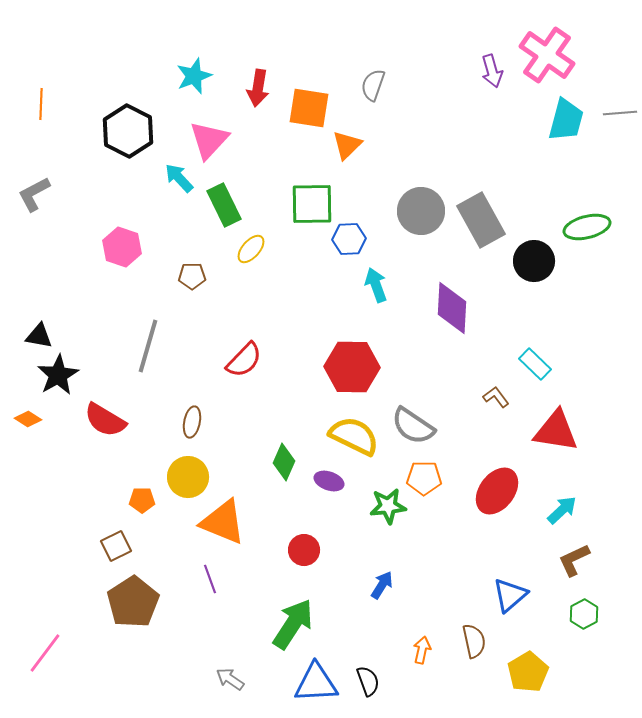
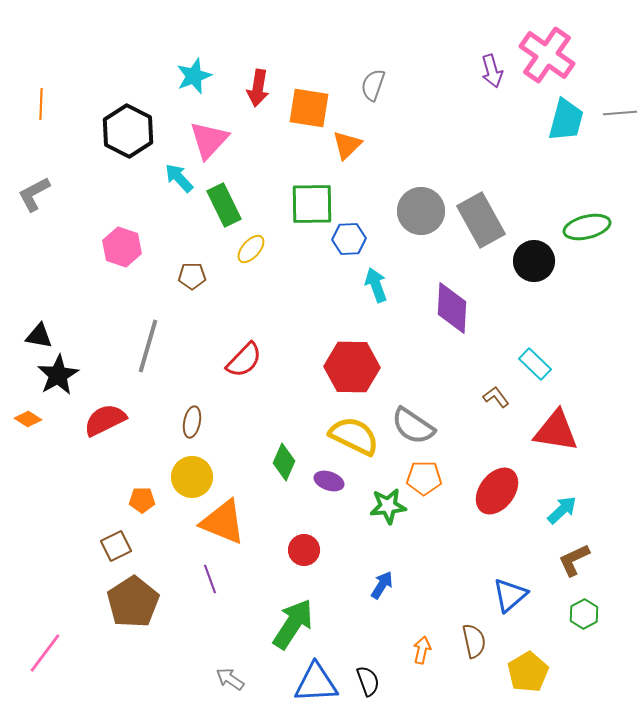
red semicircle at (105, 420): rotated 123 degrees clockwise
yellow circle at (188, 477): moved 4 px right
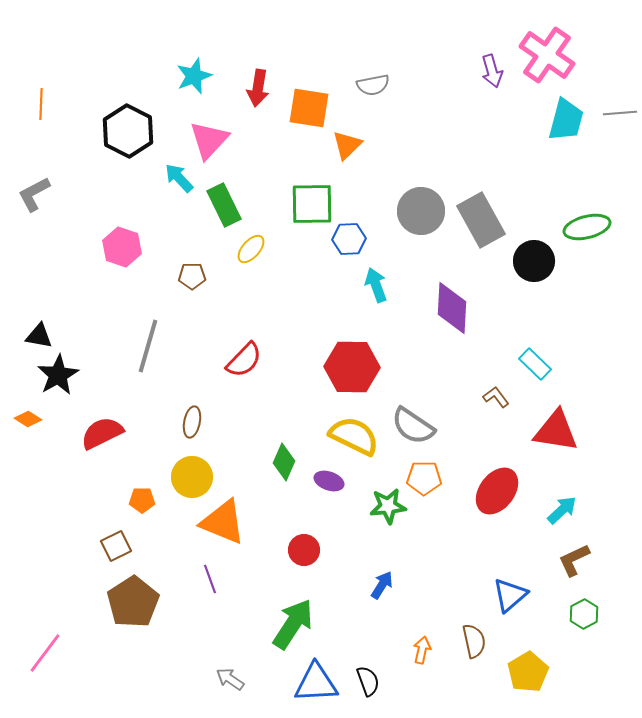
gray semicircle at (373, 85): rotated 120 degrees counterclockwise
red semicircle at (105, 420): moved 3 px left, 13 px down
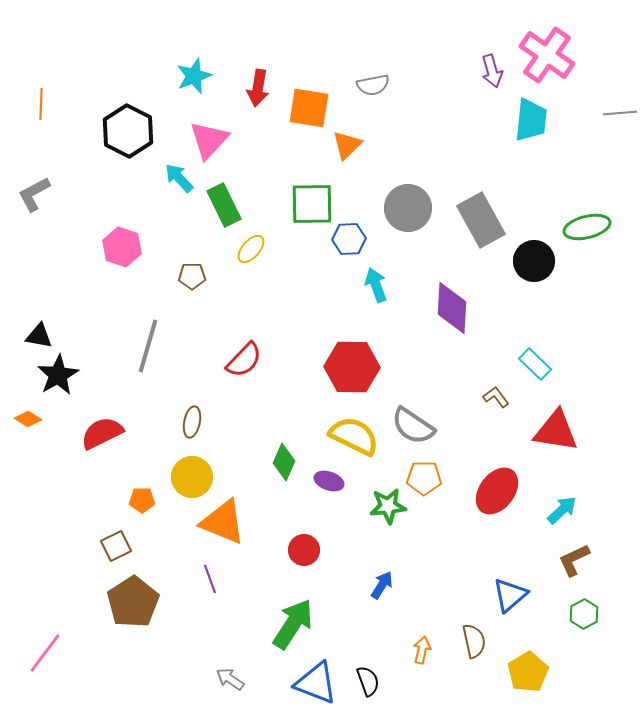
cyan trapezoid at (566, 120): moved 35 px left; rotated 9 degrees counterclockwise
gray circle at (421, 211): moved 13 px left, 3 px up
blue triangle at (316, 683): rotated 24 degrees clockwise
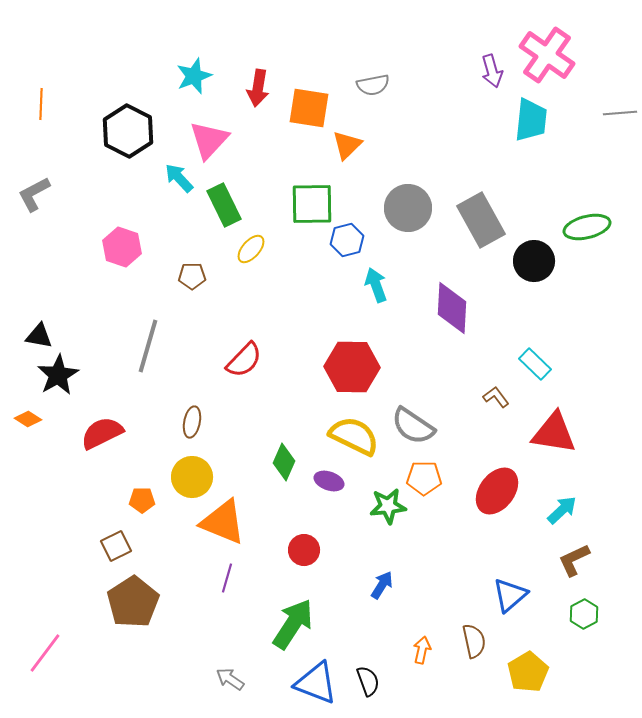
blue hexagon at (349, 239): moved 2 px left, 1 px down; rotated 12 degrees counterclockwise
red triangle at (556, 431): moved 2 px left, 2 px down
purple line at (210, 579): moved 17 px right, 1 px up; rotated 36 degrees clockwise
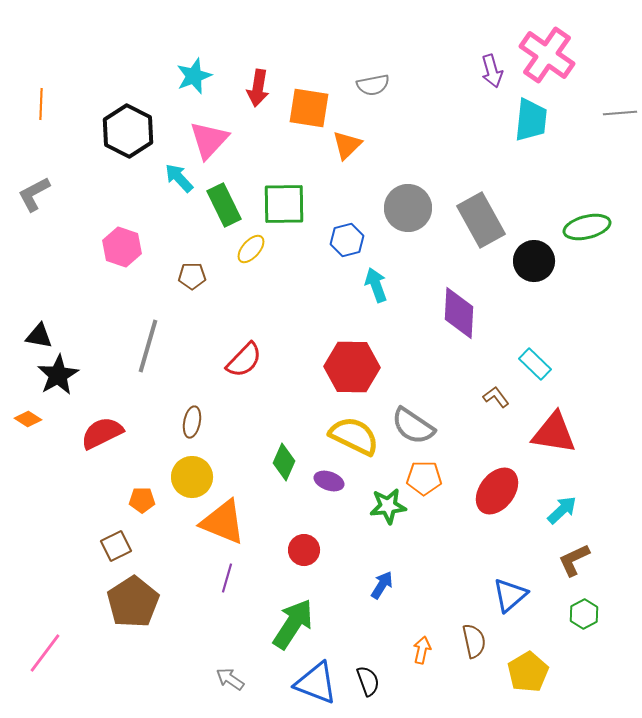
green square at (312, 204): moved 28 px left
purple diamond at (452, 308): moved 7 px right, 5 px down
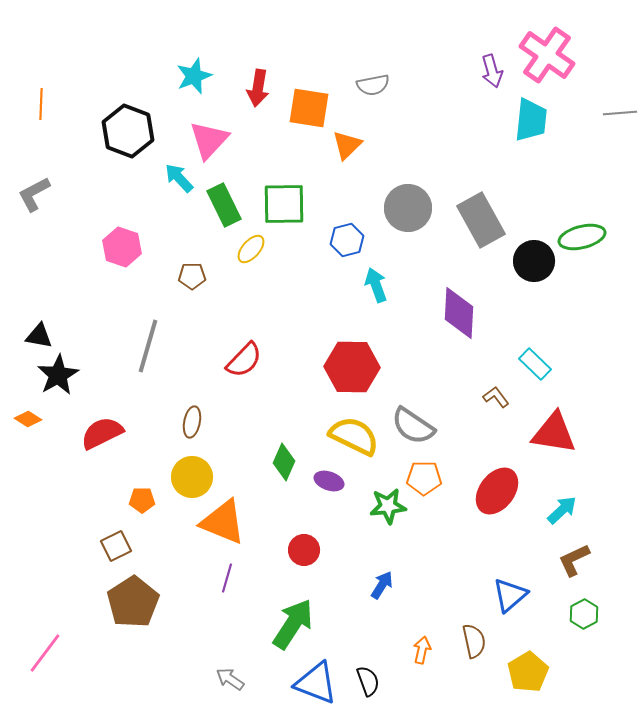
black hexagon at (128, 131): rotated 6 degrees counterclockwise
green ellipse at (587, 227): moved 5 px left, 10 px down
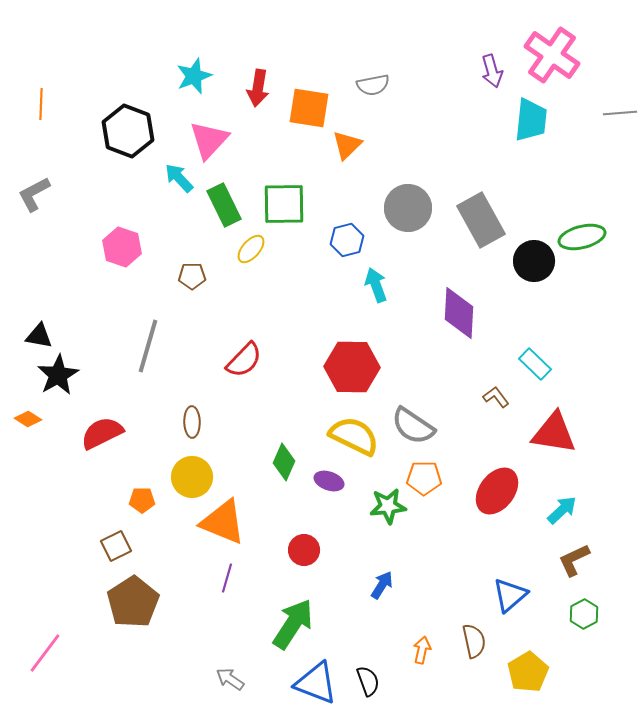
pink cross at (547, 55): moved 5 px right
brown ellipse at (192, 422): rotated 12 degrees counterclockwise
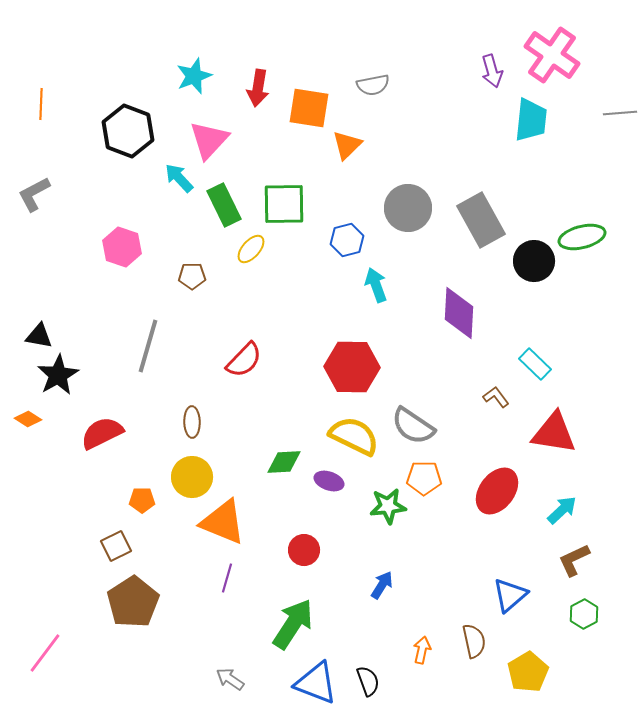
green diamond at (284, 462): rotated 63 degrees clockwise
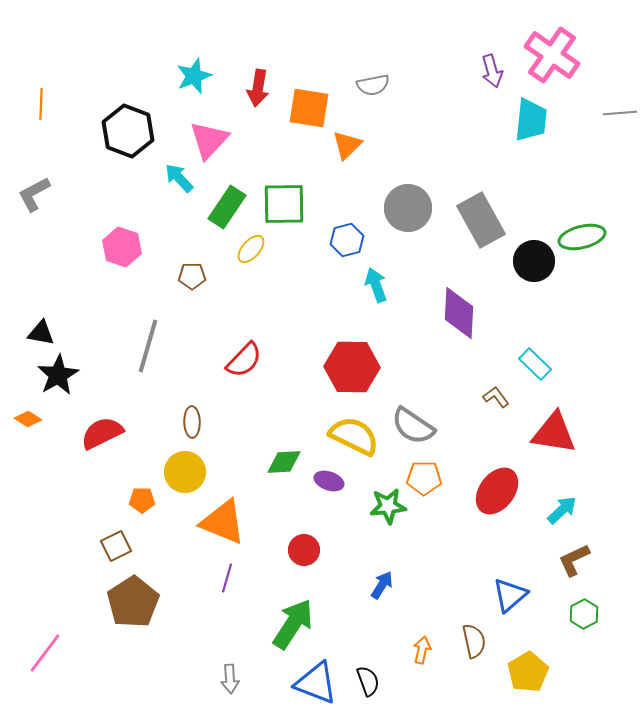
green rectangle at (224, 205): moved 3 px right, 2 px down; rotated 60 degrees clockwise
black triangle at (39, 336): moved 2 px right, 3 px up
yellow circle at (192, 477): moved 7 px left, 5 px up
gray arrow at (230, 679): rotated 128 degrees counterclockwise
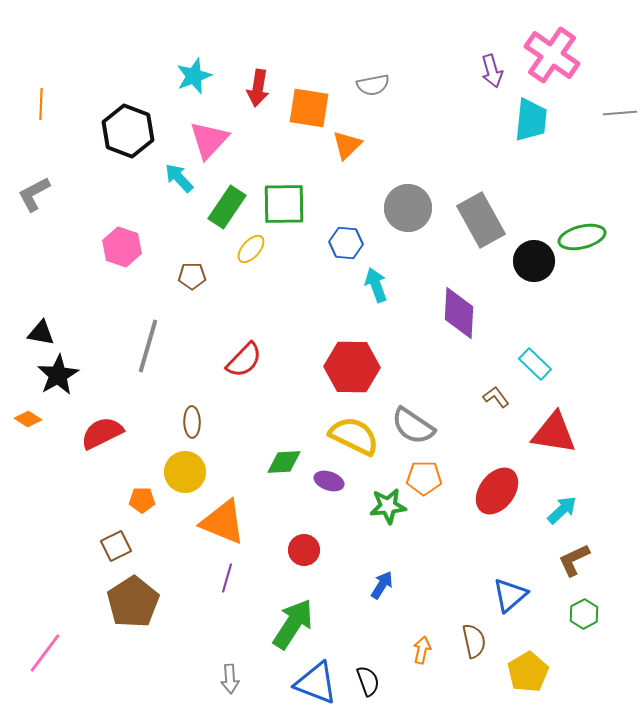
blue hexagon at (347, 240): moved 1 px left, 3 px down; rotated 20 degrees clockwise
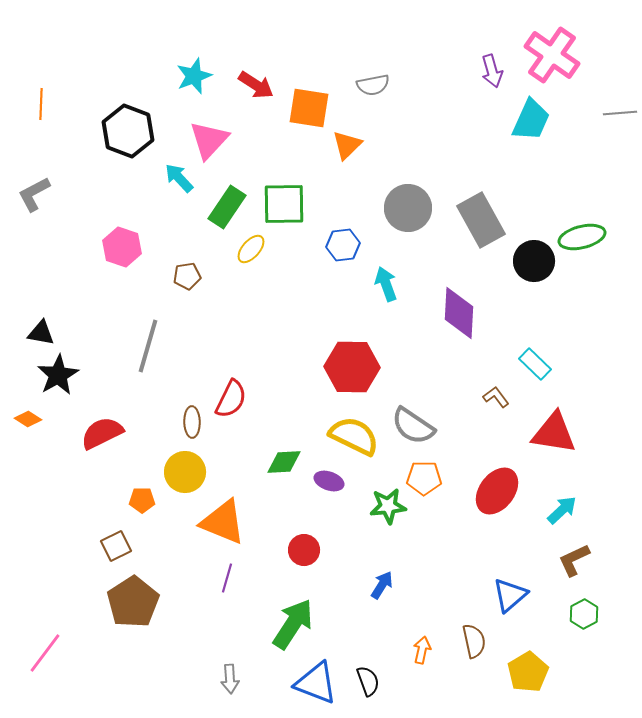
red arrow at (258, 88): moved 2 px left, 3 px up; rotated 66 degrees counterclockwise
cyan trapezoid at (531, 120): rotated 18 degrees clockwise
blue hexagon at (346, 243): moved 3 px left, 2 px down; rotated 12 degrees counterclockwise
brown pentagon at (192, 276): moved 5 px left; rotated 8 degrees counterclockwise
cyan arrow at (376, 285): moved 10 px right, 1 px up
red semicircle at (244, 360): moved 13 px left, 39 px down; rotated 18 degrees counterclockwise
